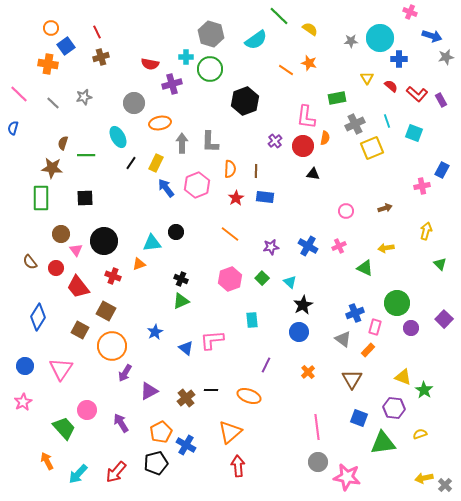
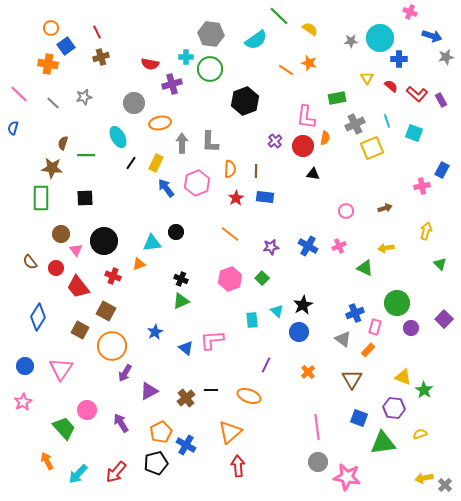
gray hexagon at (211, 34): rotated 10 degrees counterclockwise
pink hexagon at (197, 185): moved 2 px up
cyan triangle at (290, 282): moved 13 px left, 29 px down
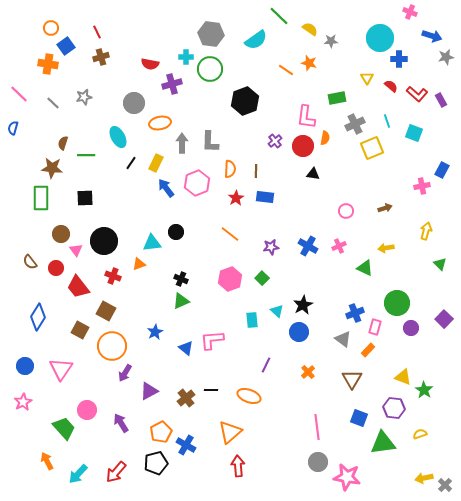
gray star at (351, 41): moved 20 px left
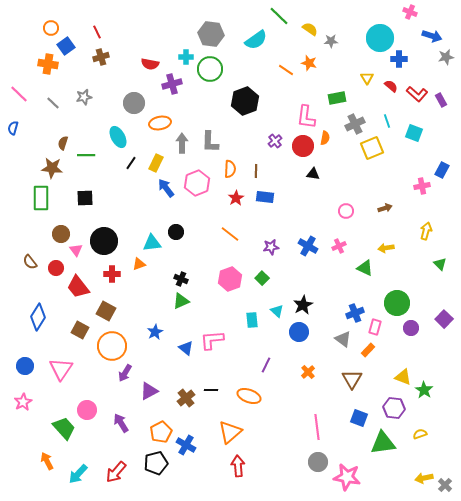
red cross at (113, 276): moved 1 px left, 2 px up; rotated 21 degrees counterclockwise
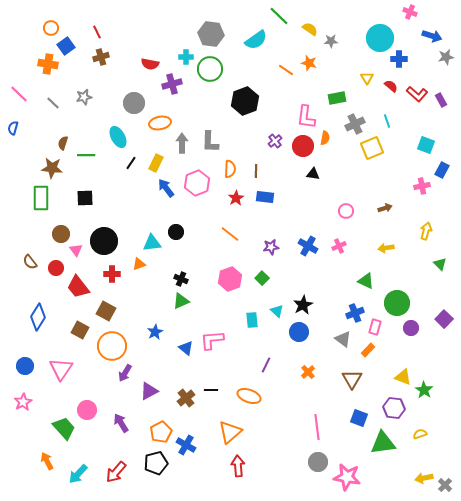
cyan square at (414, 133): moved 12 px right, 12 px down
green triangle at (365, 268): moved 1 px right, 13 px down
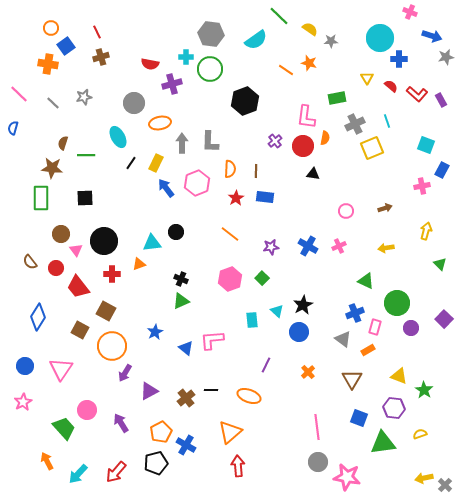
orange rectangle at (368, 350): rotated 16 degrees clockwise
yellow triangle at (403, 377): moved 4 px left, 1 px up
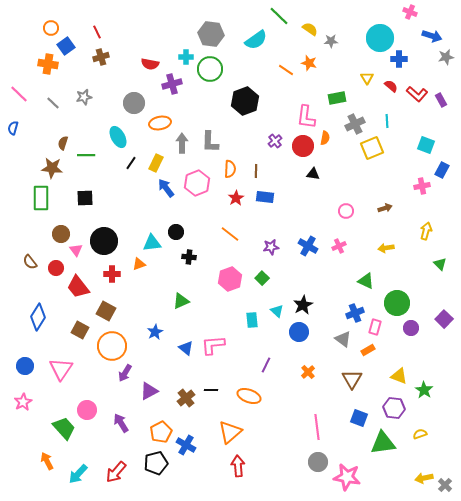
cyan line at (387, 121): rotated 16 degrees clockwise
black cross at (181, 279): moved 8 px right, 22 px up; rotated 16 degrees counterclockwise
pink L-shape at (212, 340): moved 1 px right, 5 px down
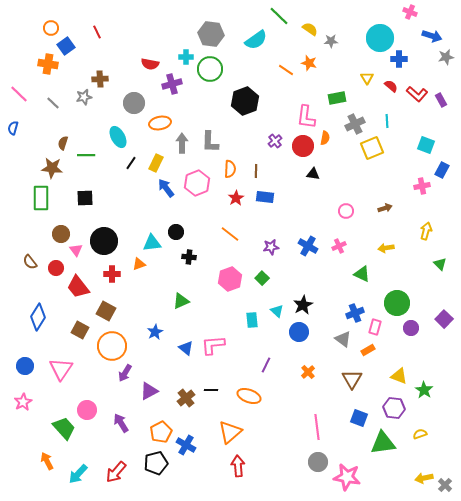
brown cross at (101, 57): moved 1 px left, 22 px down; rotated 14 degrees clockwise
green triangle at (366, 281): moved 4 px left, 7 px up
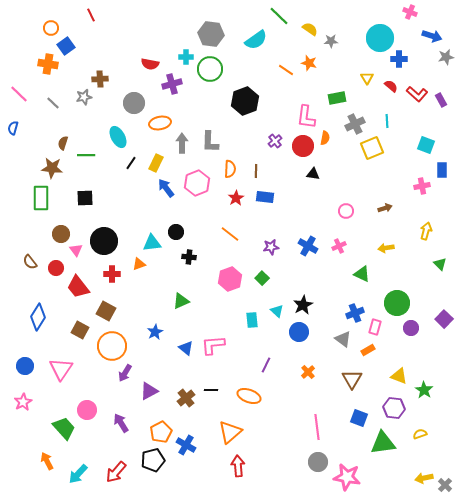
red line at (97, 32): moved 6 px left, 17 px up
blue rectangle at (442, 170): rotated 28 degrees counterclockwise
black pentagon at (156, 463): moved 3 px left, 3 px up
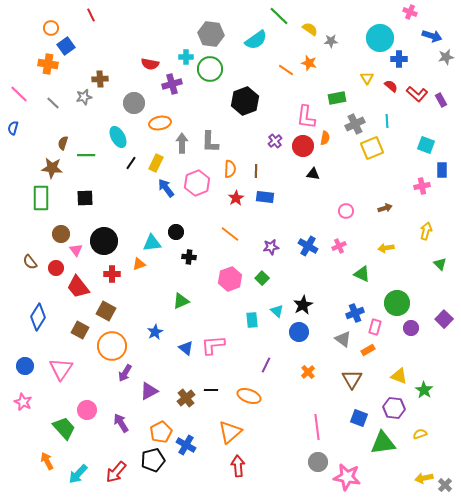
pink star at (23, 402): rotated 18 degrees counterclockwise
